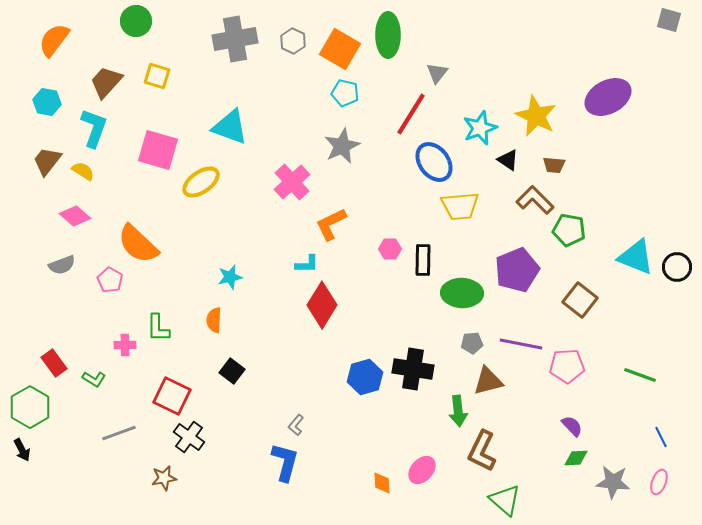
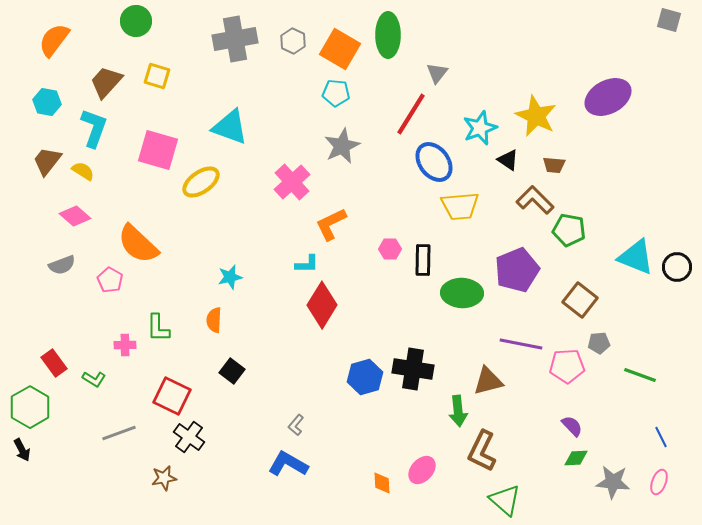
cyan pentagon at (345, 93): moved 9 px left; rotated 8 degrees counterclockwise
gray pentagon at (472, 343): moved 127 px right
blue L-shape at (285, 462): moved 3 px right, 2 px down; rotated 75 degrees counterclockwise
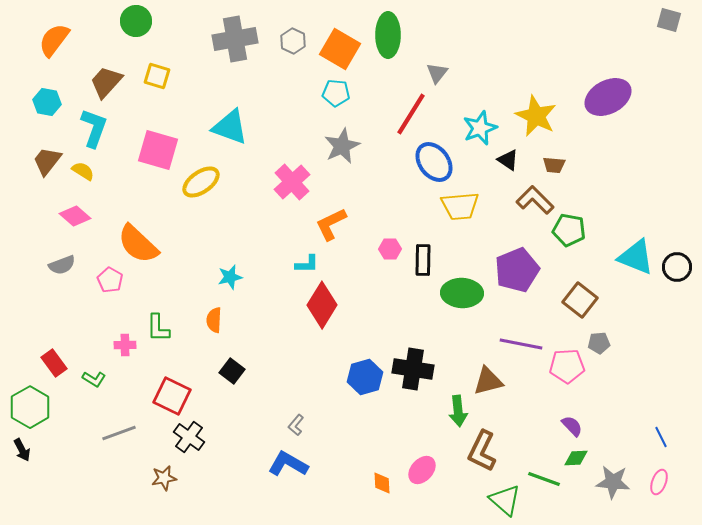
green line at (640, 375): moved 96 px left, 104 px down
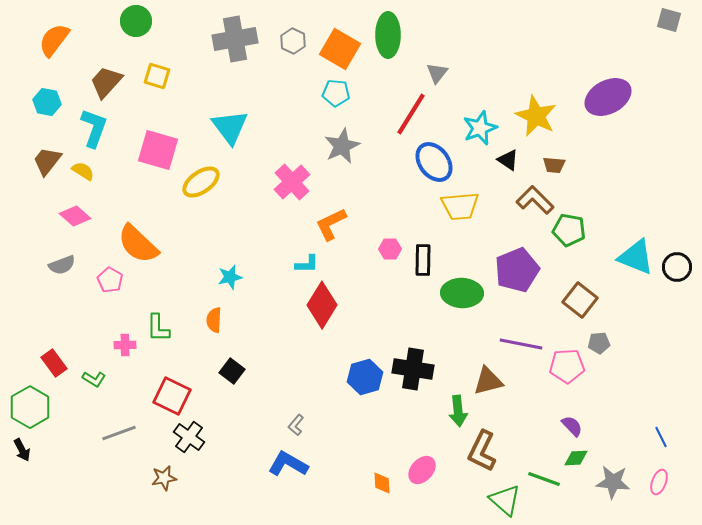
cyan triangle at (230, 127): rotated 33 degrees clockwise
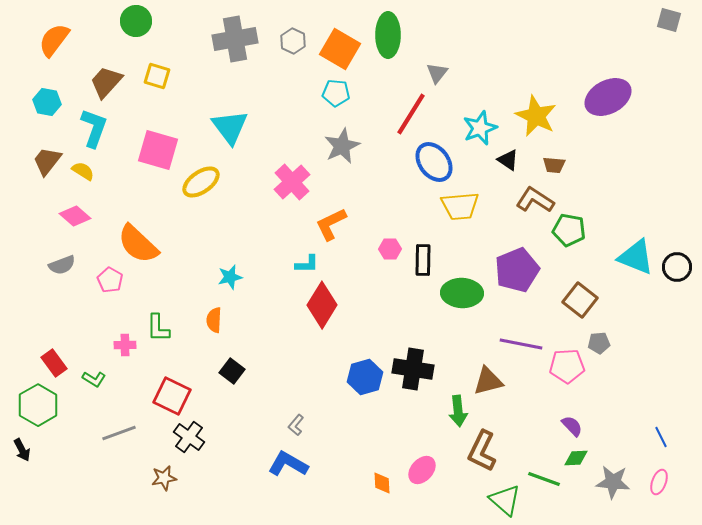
brown L-shape at (535, 200): rotated 12 degrees counterclockwise
green hexagon at (30, 407): moved 8 px right, 2 px up
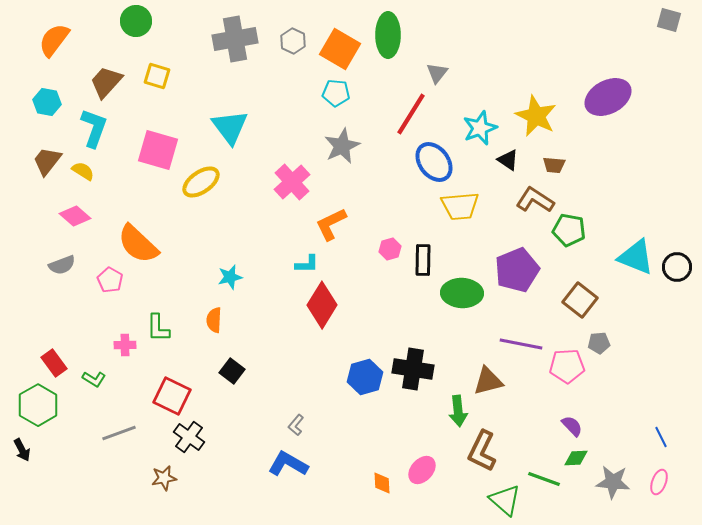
pink hexagon at (390, 249): rotated 15 degrees counterclockwise
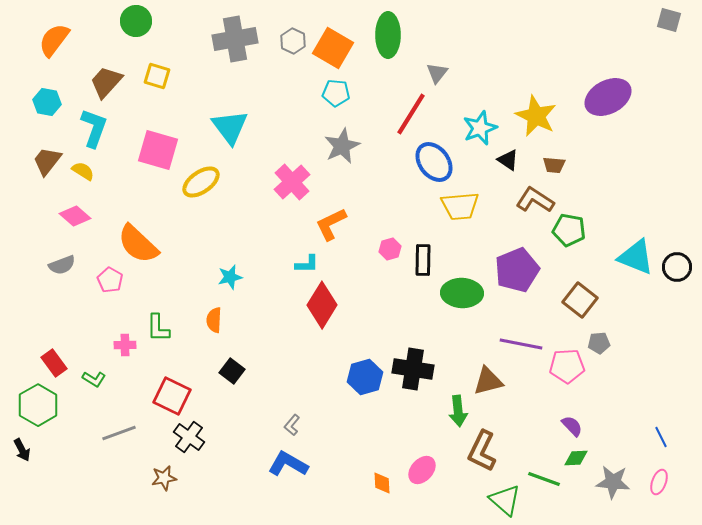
orange square at (340, 49): moved 7 px left, 1 px up
gray L-shape at (296, 425): moved 4 px left
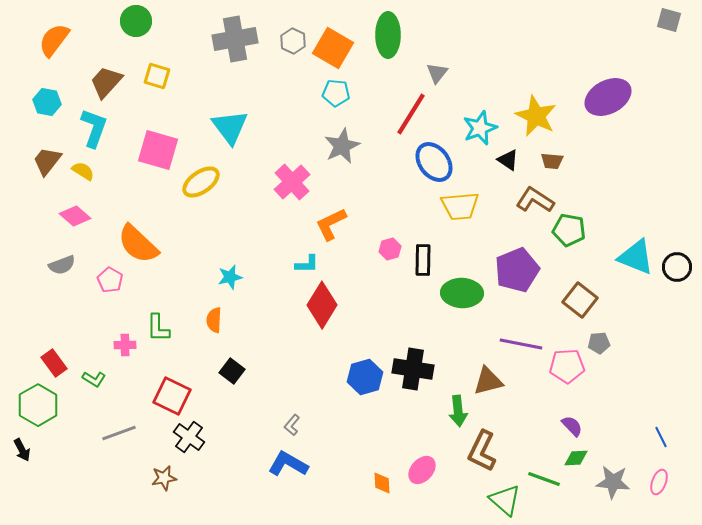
brown trapezoid at (554, 165): moved 2 px left, 4 px up
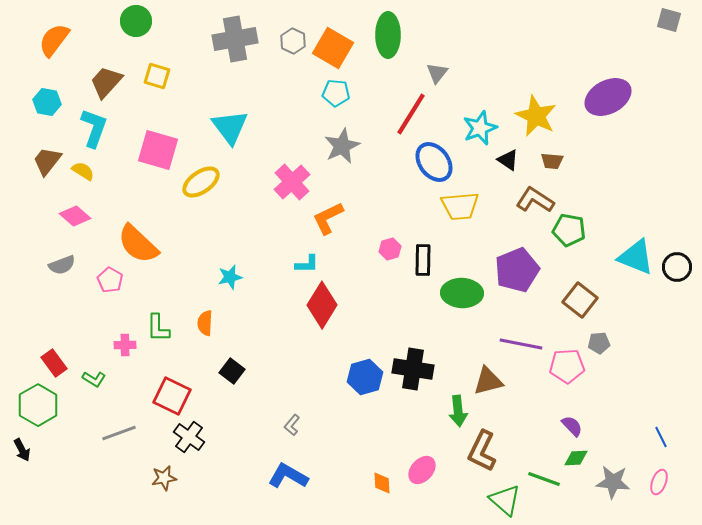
orange L-shape at (331, 224): moved 3 px left, 6 px up
orange semicircle at (214, 320): moved 9 px left, 3 px down
blue L-shape at (288, 464): moved 12 px down
